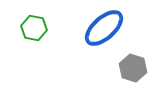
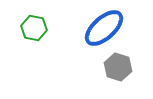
gray hexagon: moved 15 px left, 1 px up
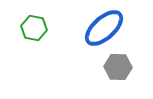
gray hexagon: rotated 16 degrees counterclockwise
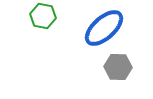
green hexagon: moved 9 px right, 12 px up
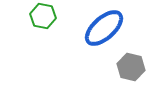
gray hexagon: moved 13 px right; rotated 12 degrees clockwise
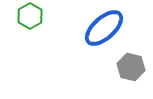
green hexagon: moved 13 px left; rotated 20 degrees clockwise
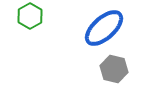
gray hexagon: moved 17 px left, 2 px down
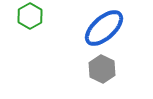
gray hexagon: moved 12 px left; rotated 12 degrees clockwise
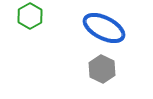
blue ellipse: rotated 69 degrees clockwise
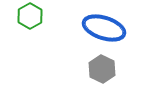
blue ellipse: rotated 9 degrees counterclockwise
